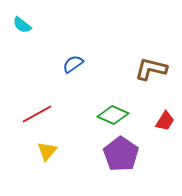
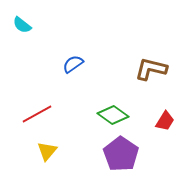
green diamond: rotated 12 degrees clockwise
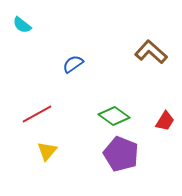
brown L-shape: moved 17 px up; rotated 28 degrees clockwise
green diamond: moved 1 px right, 1 px down
purple pentagon: rotated 12 degrees counterclockwise
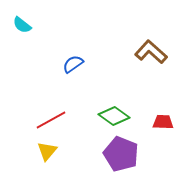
red line: moved 14 px right, 6 px down
red trapezoid: moved 2 px left, 1 px down; rotated 120 degrees counterclockwise
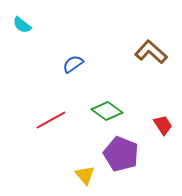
green diamond: moved 7 px left, 5 px up
red trapezoid: moved 3 px down; rotated 55 degrees clockwise
yellow triangle: moved 38 px right, 24 px down; rotated 20 degrees counterclockwise
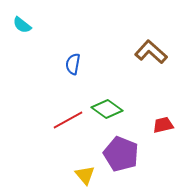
blue semicircle: rotated 45 degrees counterclockwise
green diamond: moved 2 px up
red line: moved 17 px right
red trapezoid: rotated 70 degrees counterclockwise
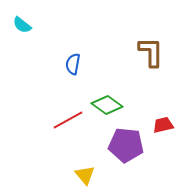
brown L-shape: rotated 48 degrees clockwise
green diamond: moved 4 px up
purple pentagon: moved 5 px right, 9 px up; rotated 16 degrees counterclockwise
